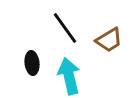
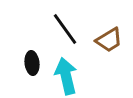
black line: moved 1 px down
cyan arrow: moved 3 px left
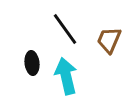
brown trapezoid: rotated 144 degrees clockwise
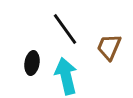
brown trapezoid: moved 7 px down
black ellipse: rotated 15 degrees clockwise
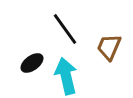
black ellipse: rotated 45 degrees clockwise
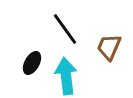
black ellipse: rotated 25 degrees counterclockwise
cyan arrow: rotated 6 degrees clockwise
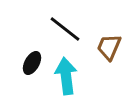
black line: rotated 16 degrees counterclockwise
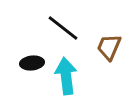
black line: moved 2 px left, 1 px up
black ellipse: rotated 55 degrees clockwise
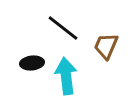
brown trapezoid: moved 3 px left, 1 px up
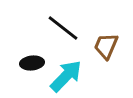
cyan arrow: rotated 51 degrees clockwise
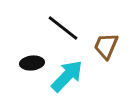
cyan arrow: moved 1 px right
